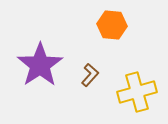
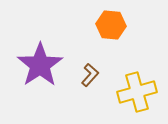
orange hexagon: moved 1 px left
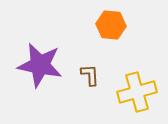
purple star: rotated 27 degrees counterclockwise
brown L-shape: rotated 45 degrees counterclockwise
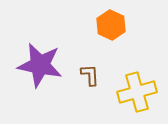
orange hexagon: rotated 20 degrees clockwise
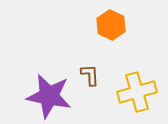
purple star: moved 9 px right, 31 px down
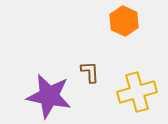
orange hexagon: moved 13 px right, 4 px up
brown L-shape: moved 3 px up
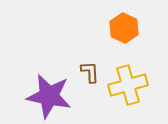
orange hexagon: moved 7 px down
yellow cross: moved 9 px left, 7 px up
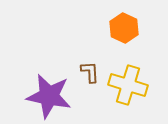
yellow cross: rotated 33 degrees clockwise
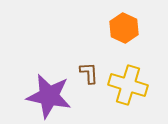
brown L-shape: moved 1 px left, 1 px down
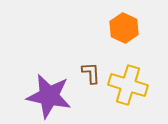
brown L-shape: moved 2 px right
